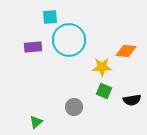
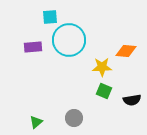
gray circle: moved 11 px down
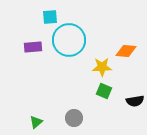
black semicircle: moved 3 px right, 1 px down
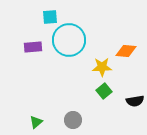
green square: rotated 28 degrees clockwise
gray circle: moved 1 px left, 2 px down
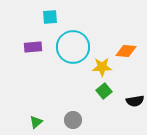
cyan circle: moved 4 px right, 7 px down
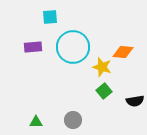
orange diamond: moved 3 px left, 1 px down
yellow star: rotated 18 degrees clockwise
green triangle: rotated 40 degrees clockwise
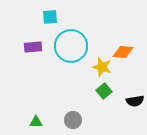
cyan circle: moved 2 px left, 1 px up
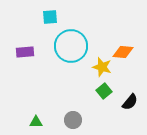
purple rectangle: moved 8 px left, 5 px down
black semicircle: moved 5 px left, 1 px down; rotated 42 degrees counterclockwise
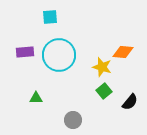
cyan circle: moved 12 px left, 9 px down
green triangle: moved 24 px up
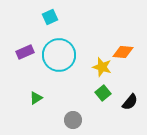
cyan square: rotated 21 degrees counterclockwise
purple rectangle: rotated 18 degrees counterclockwise
green square: moved 1 px left, 2 px down
green triangle: rotated 32 degrees counterclockwise
